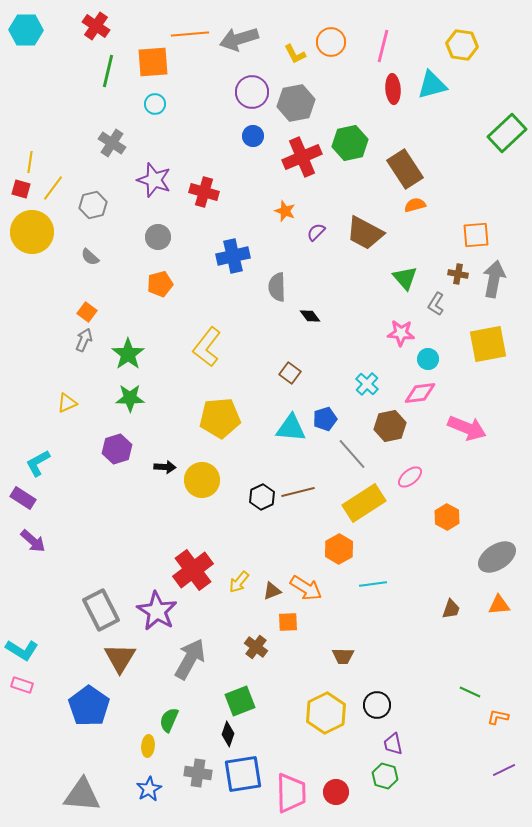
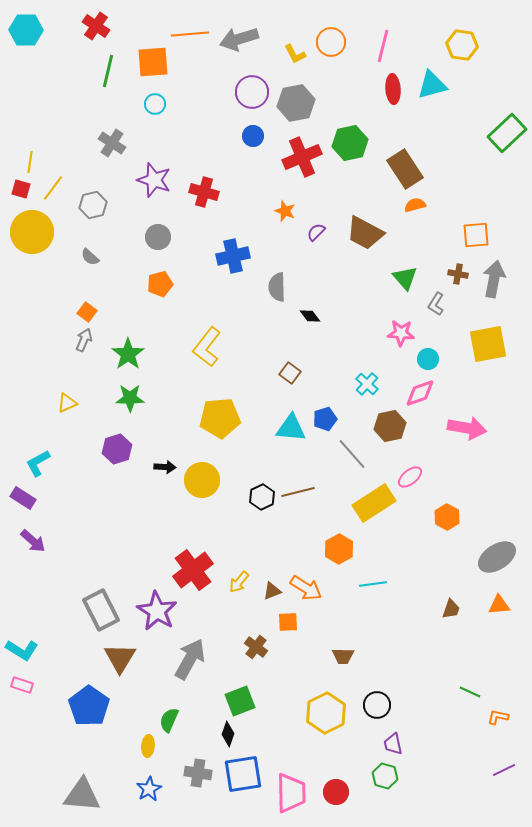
pink diamond at (420, 393): rotated 12 degrees counterclockwise
pink arrow at (467, 428): rotated 12 degrees counterclockwise
yellow rectangle at (364, 503): moved 10 px right
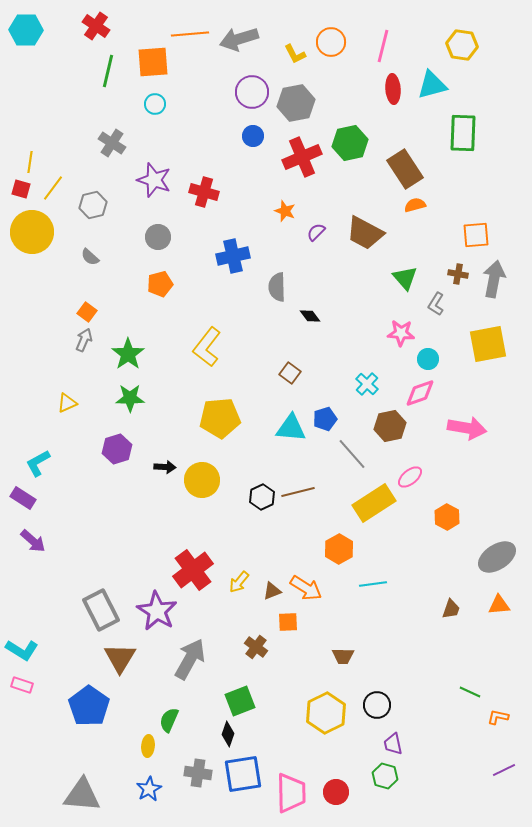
green rectangle at (507, 133): moved 44 px left; rotated 45 degrees counterclockwise
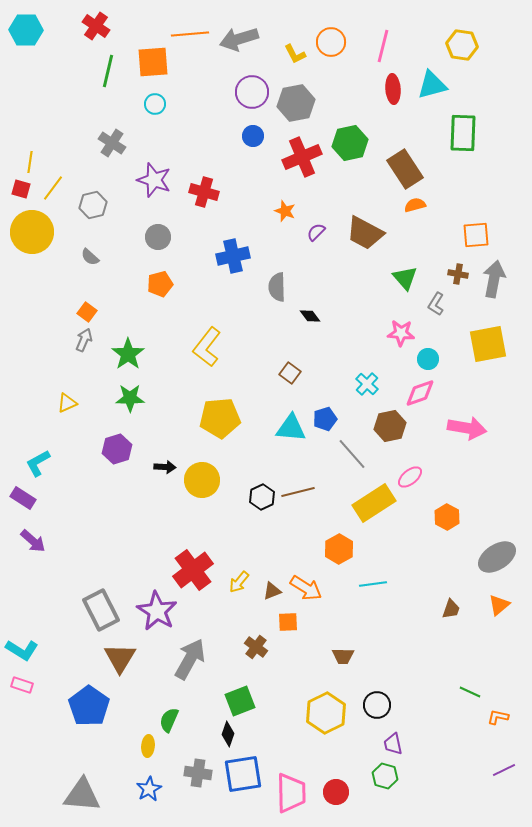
orange triangle at (499, 605): rotated 35 degrees counterclockwise
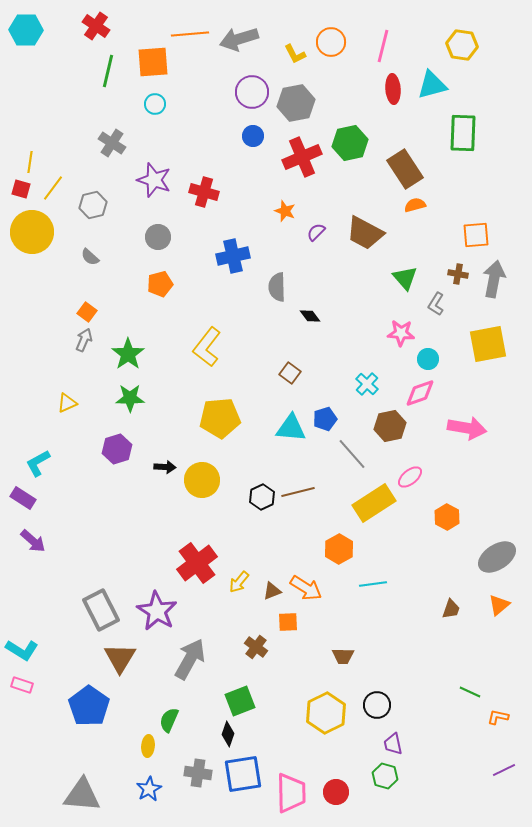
red cross at (193, 570): moved 4 px right, 7 px up
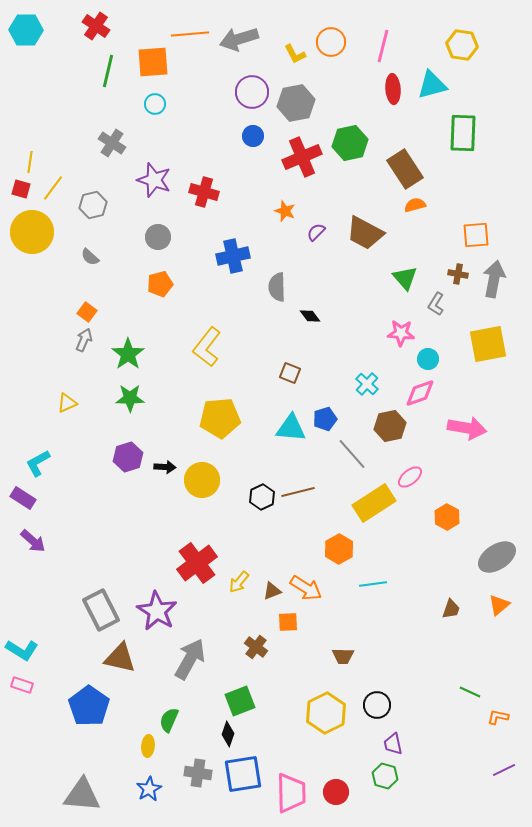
brown square at (290, 373): rotated 15 degrees counterclockwise
purple hexagon at (117, 449): moved 11 px right, 8 px down
brown triangle at (120, 658): rotated 48 degrees counterclockwise
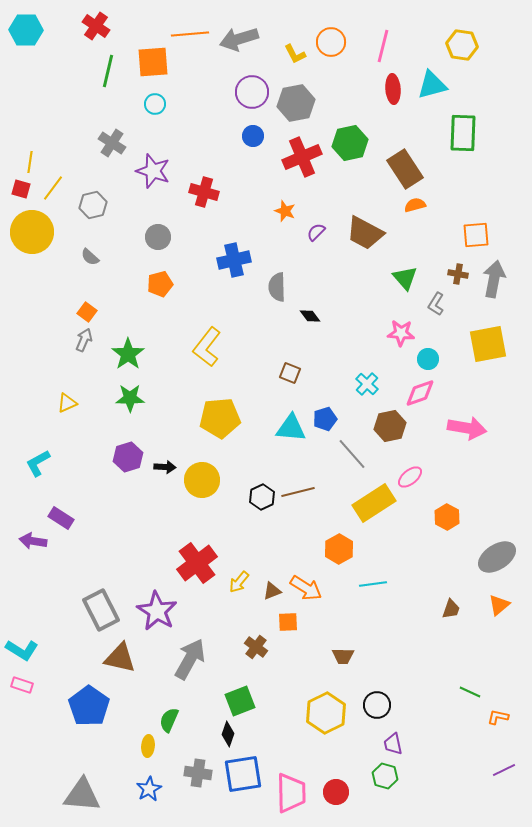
purple star at (154, 180): moved 1 px left, 9 px up
blue cross at (233, 256): moved 1 px right, 4 px down
purple rectangle at (23, 498): moved 38 px right, 20 px down
purple arrow at (33, 541): rotated 148 degrees clockwise
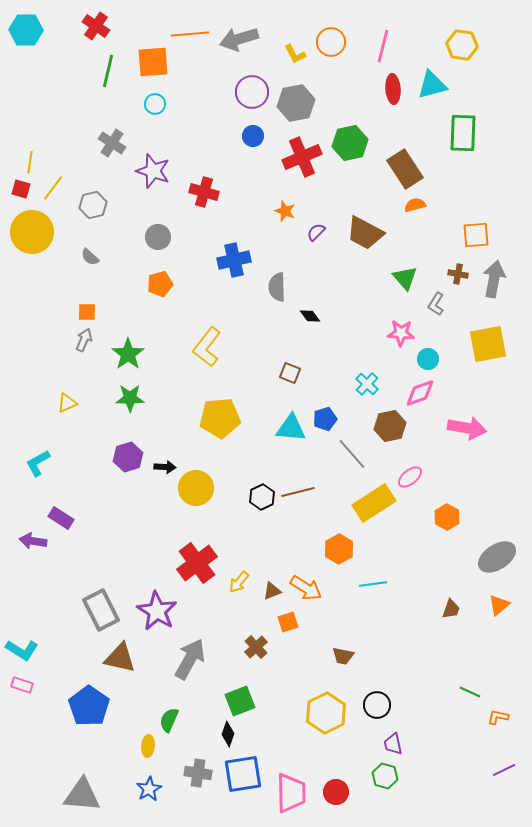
orange square at (87, 312): rotated 36 degrees counterclockwise
yellow circle at (202, 480): moved 6 px left, 8 px down
orange square at (288, 622): rotated 15 degrees counterclockwise
brown cross at (256, 647): rotated 10 degrees clockwise
brown trapezoid at (343, 656): rotated 10 degrees clockwise
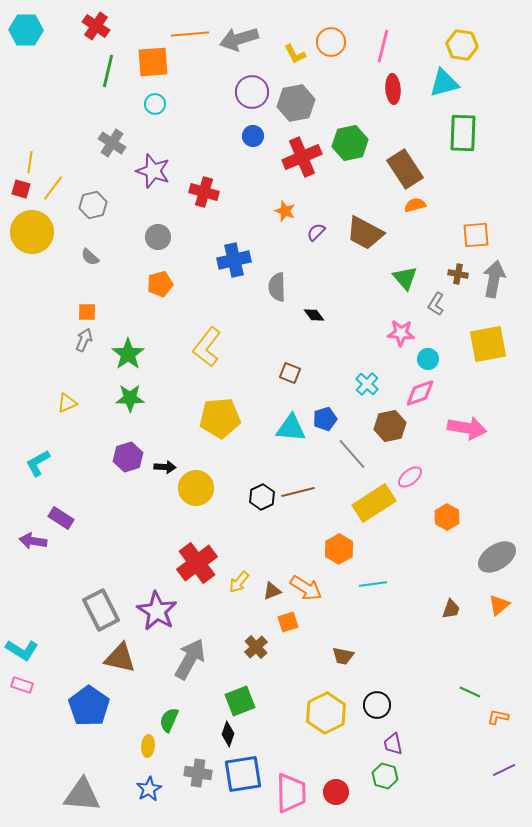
cyan triangle at (432, 85): moved 12 px right, 2 px up
black diamond at (310, 316): moved 4 px right, 1 px up
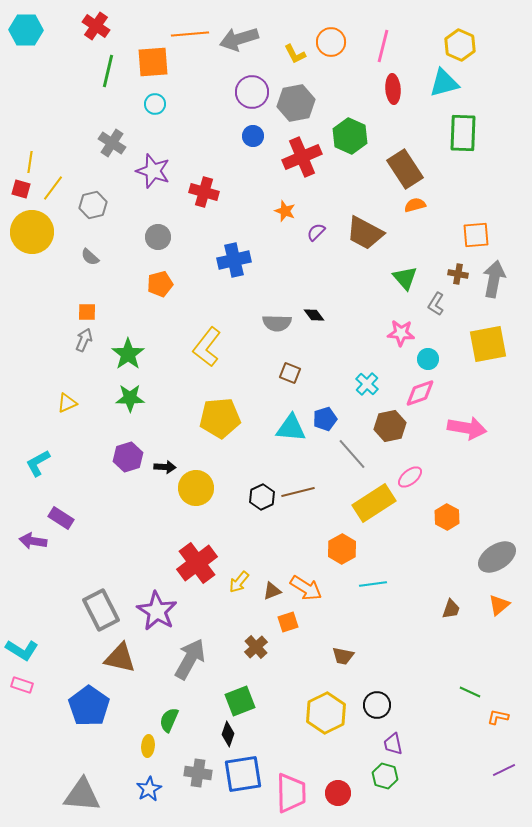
yellow hexagon at (462, 45): moved 2 px left; rotated 16 degrees clockwise
green hexagon at (350, 143): moved 7 px up; rotated 24 degrees counterclockwise
gray semicircle at (277, 287): moved 36 px down; rotated 88 degrees counterclockwise
orange hexagon at (339, 549): moved 3 px right
red circle at (336, 792): moved 2 px right, 1 px down
